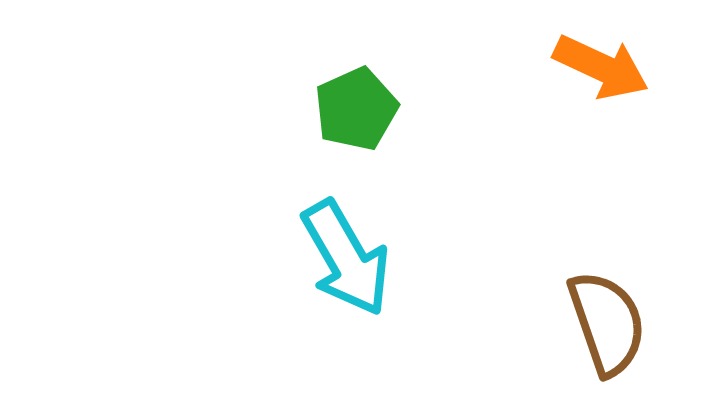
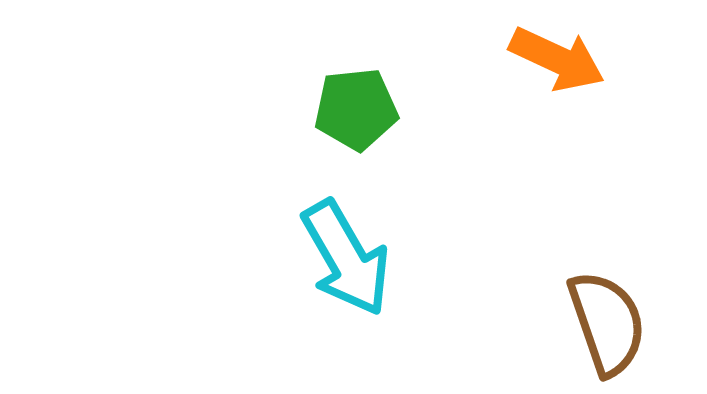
orange arrow: moved 44 px left, 8 px up
green pentagon: rotated 18 degrees clockwise
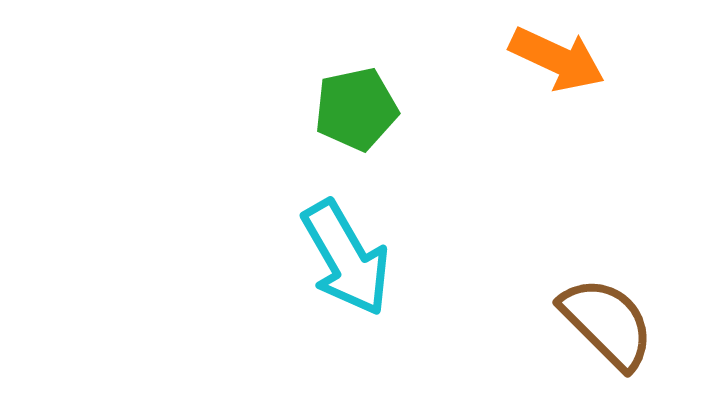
green pentagon: rotated 6 degrees counterclockwise
brown semicircle: rotated 26 degrees counterclockwise
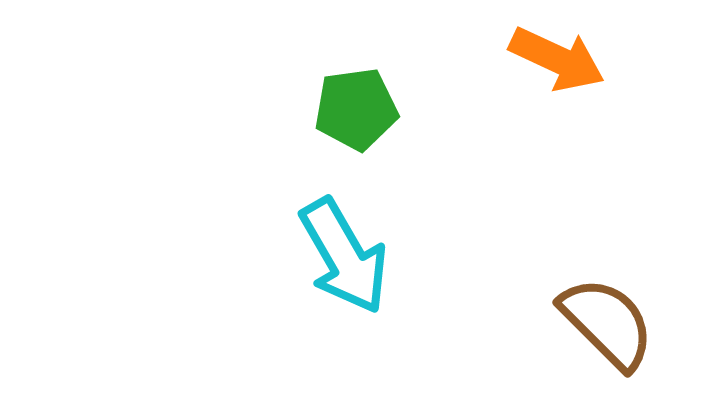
green pentagon: rotated 4 degrees clockwise
cyan arrow: moved 2 px left, 2 px up
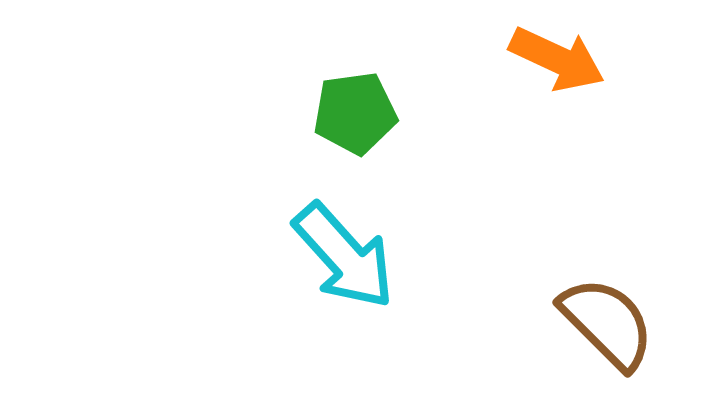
green pentagon: moved 1 px left, 4 px down
cyan arrow: rotated 12 degrees counterclockwise
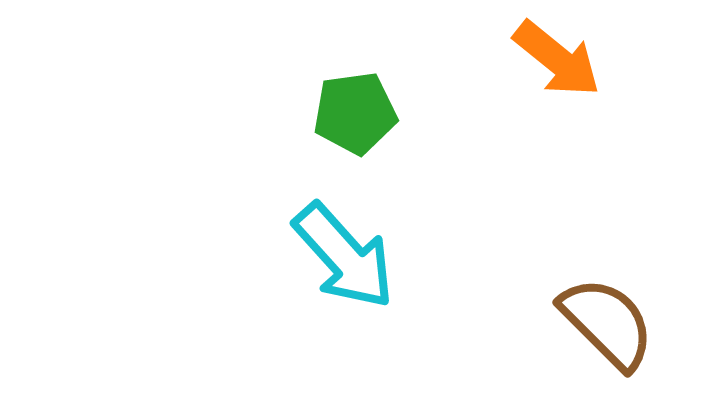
orange arrow: rotated 14 degrees clockwise
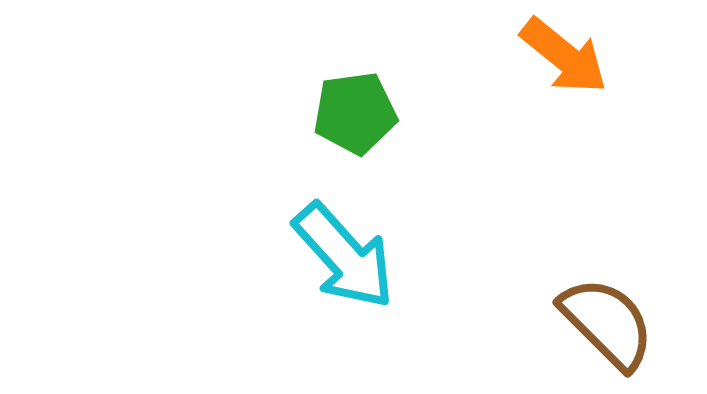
orange arrow: moved 7 px right, 3 px up
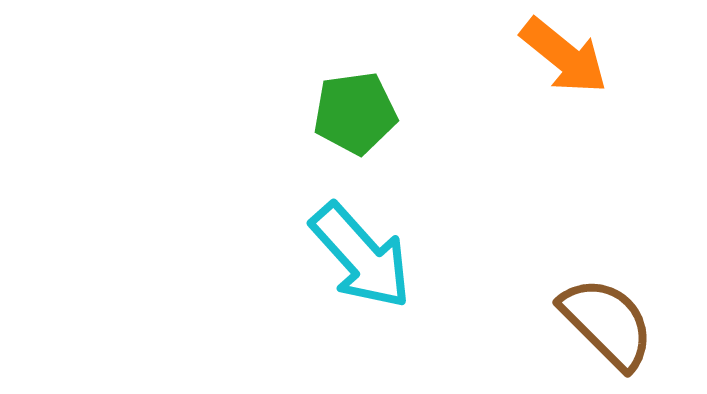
cyan arrow: moved 17 px right
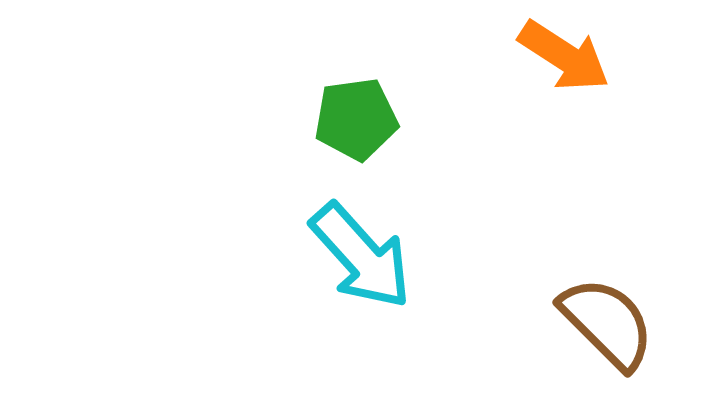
orange arrow: rotated 6 degrees counterclockwise
green pentagon: moved 1 px right, 6 px down
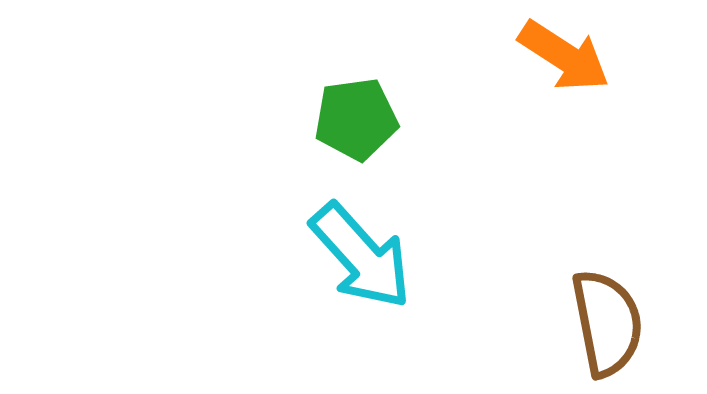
brown semicircle: rotated 34 degrees clockwise
